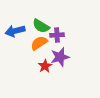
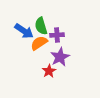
green semicircle: rotated 42 degrees clockwise
blue arrow: moved 9 px right; rotated 132 degrees counterclockwise
purple star: rotated 12 degrees counterclockwise
red star: moved 4 px right, 5 px down
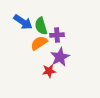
blue arrow: moved 1 px left, 9 px up
red star: rotated 24 degrees clockwise
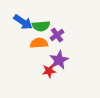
green semicircle: rotated 78 degrees counterclockwise
purple cross: rotated 32 degrees counterclockwise
orange semicircle: rotated 30 degrees clockwise
purple star: moved 1 px left, 3 px down
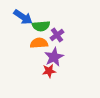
blue arrow: moved 5 px up
purple star: moved 5 px left, 3 px up
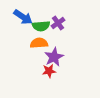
purple cross: moved 1 px right, 12 px up
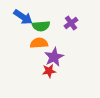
purple cross: moved 13 px right
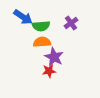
orange semicircle: moved 3 px right, 1 px up
purple star: rotated 18 degrees counterclockwise
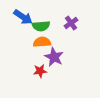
red star: moved 9 px left
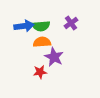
blue arrow: moved 1 px right, 9 px down; rotated 42 degrees counterclockwise
red star: moved 1 px down
